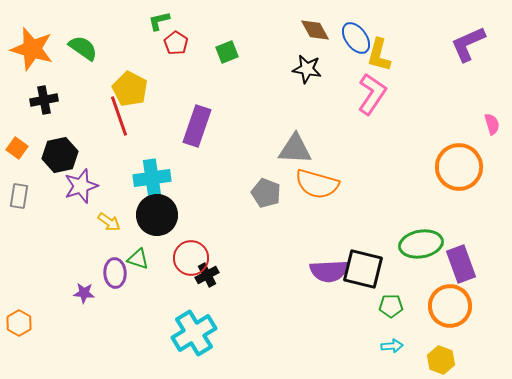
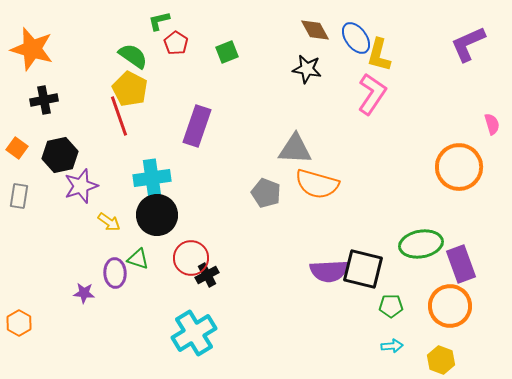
green semicircle at (83, 48): moved 50 px right, 8 px down
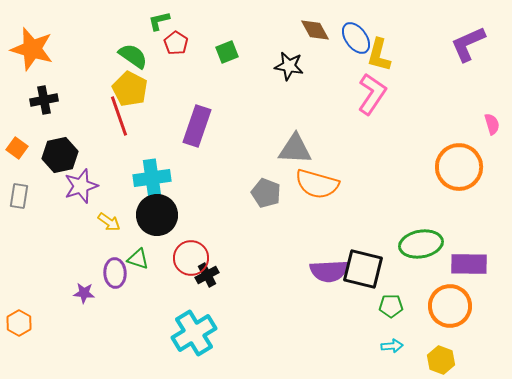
black star at (307, 69): moved 18 px left, 3 px up
purple rectangle at (461, 264): moved 8 px right; rotated 69 degrees counterclockwise
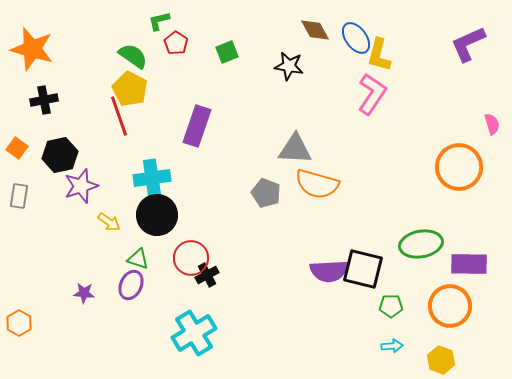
purple ellipse at (115, 273): moved 16 px right, 12 px down; rotated 28 degrees clockwise
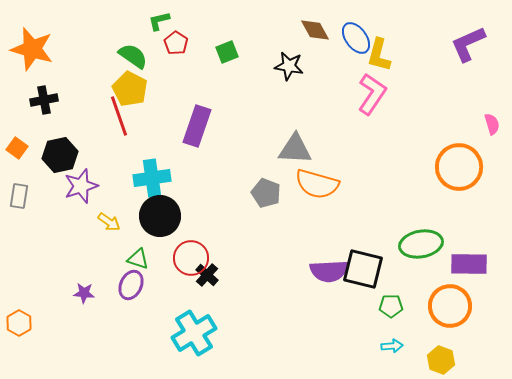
black circle at (157, 215): moved 3 px right, 1 px down
black cross at (207, 275): rotated 20 degrees counterclockwise
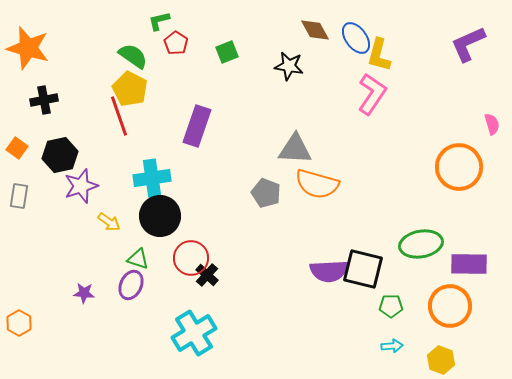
orange star at (32, 49): moved 4 px left, 1 px up
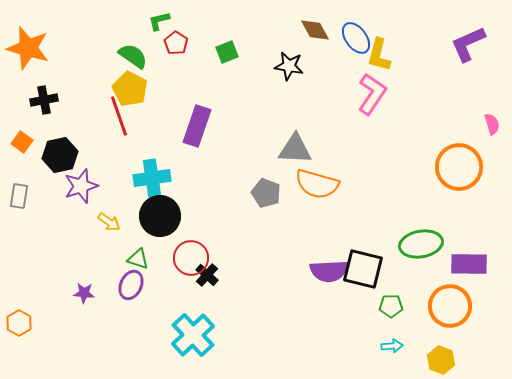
orange square at (17, 148): moved 5 px right, 6 px up
cyan cross at (194, 333): moved 1 px left, 2 px down; rotated 12 degrees counterclockwise
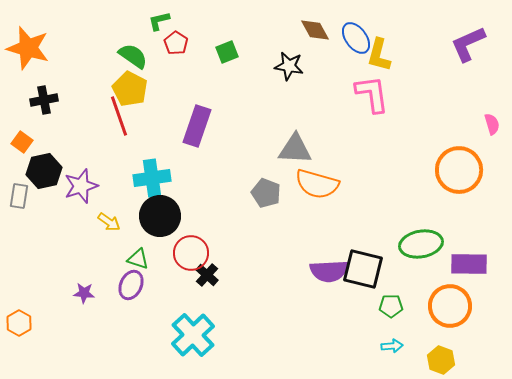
pink L-shape at (372, 94): rotated 42 degrees counterclockwise
black hexagon at (60, 155): moved 16 px left, 16 px down
orange circle at (459, 167): moved 3 px down
red circle at (191, 258): moved 5 px up
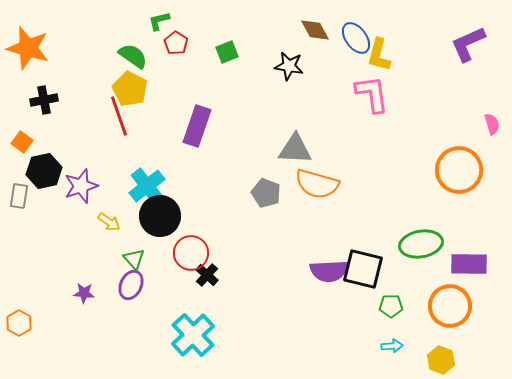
cyan cross at (152, 178): moved 5 px left, 8 px down; rotated 30 degrees counterclockwise
green triangle at (138, 259): moved 4 px left; rotated 30 degrees clockwise
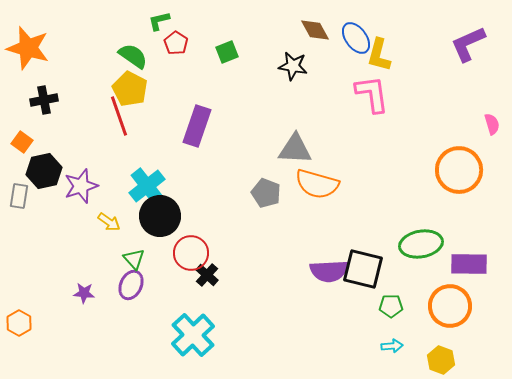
black star at (289, 66): moved 4 px right
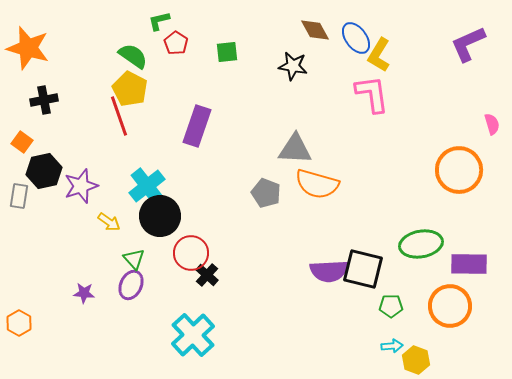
green square at (227, 52): rotated 15 degrees clockwise
yellow L-shape at (379, 55): rotated 16 degrees clockwise
yellow hexagon at (441, 360): moved 25 px left
